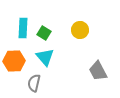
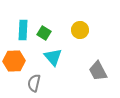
cyan rectangle: moved 2 px down
cyan triangle: moved 8 px right
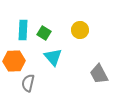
gray trapezoid: moved 1 px right, 3 px down
gray semicircle: moved 6 px left
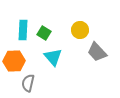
gray trapezoid: moved 2 px left, 22 px up; rotated 15 degrees counterclockwise
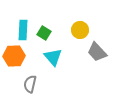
orange hexagon: moved 5 px up
gray semicircle: moved 2 px right, 1 px down
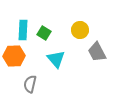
gray trapezoid: rotated 15 degrees clockwise
cyan triangle: moved 3 px right, 2 px down
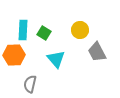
orange hexagon: moved 1 px up
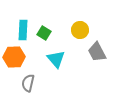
orange hexagon: moved 2 px down
gray semicircle: moved 2 px left, 1 px up
